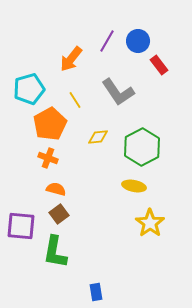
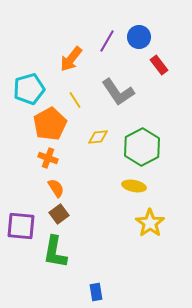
blue circle: moved 1 px right, 4 px up
orange semicircle: moved 1 px up; rotated 42 degrees clockwise
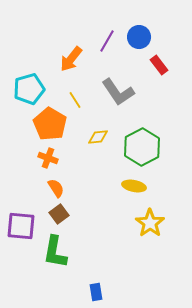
orange pentagon: rotated 12 degrees counterclockwise
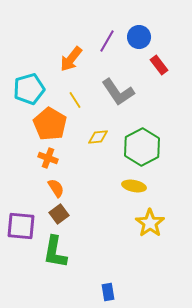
blue rectangle: moved 12 px right
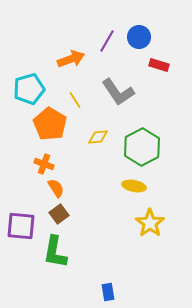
orange arrow: rotated 148 degrees counterclockwise
red rectangle: rotated 36 degrees counterclockwise
orange cross: moved 4 px left, 6 px down
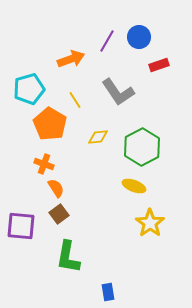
red rectangle: rotated 36 degrees counterclockwise
yellow ellipse: rotated 10 degrees clockwise
green L-shape: moved 13 px right, 5 px down
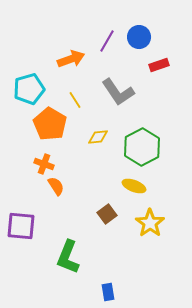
orange semicircle: moved 2 px up
brown square: moved 48 px right
green L-shape: rotated 12 degrees clockwise
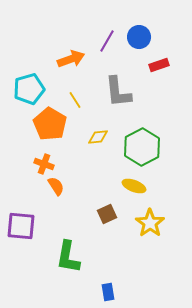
gray L-shape: rotated 28 degrees clockwise
brown square: rotated 12 degrees clockwise
green L-shape: rotated 12 degrees counterclockwise
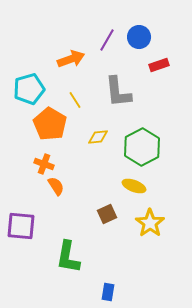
purple line: moved 1 px up
blue rectangle: rotated 18 degrees clockwise
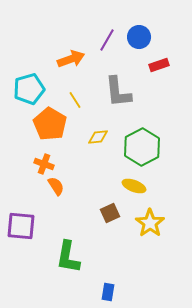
brown square: moved 3 px right, 1 px up
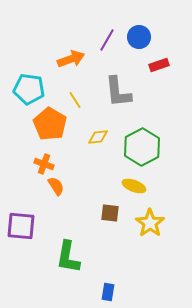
cyan pentagon: rotated 24 degrees clockwise
brown square: rotated 30 degrees clockwise
